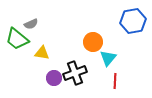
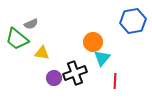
cyan triangle: moved 6 px left
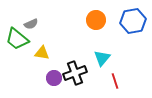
orange circle: moved 3 px right, 22 px up
red line: rotated 21 degrees counterclockwise
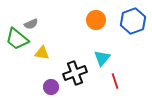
blue hexagon: rotated 10 degrees counterclockwise
purple circle: moved 3 px left, 9 px down
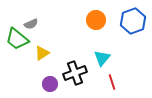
yellow triangle: rotated 42 degrees counterclockwise
red line: moved 3 px left, 1 px down
purple circle: moved 1 px left, 3 px up
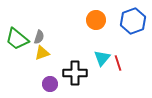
gray semicircle: moved 8 px right, 13 px down; rotated 48 degrees counterclockwise
yellow triangle: rotated 14 degrees clockwise
black cross: rotated 20 degrees clockwise
red line: moved 6 px right, 19 px up
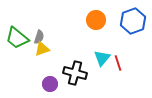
green trapezoid: moved 1 px up
yellow triangle: moved 4 px up
black cross: rotated 15 degrees clockwise
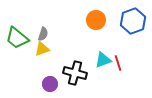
gray semicircle: moved 4 px right, 3 px up
cyan triangle: moved 1 px right, 2 px down; rotated 30 degrees clockwise
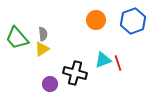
gray semicircle: rotated 24 degrees counterclockwise
green trapezoid: rotated 10 degrees clockwise
yellow triangle: rotated 14 degrees counterclockwise
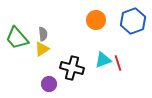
black cross: moved 3 px left, 5 px up
purple circle: moved 1 px left
